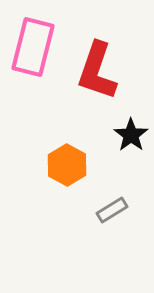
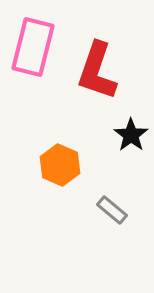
orange hexagon: moved 7 px left; rotated 6 degrees counterclockwise
gray rectangle: rotated 72 degrees clockwise
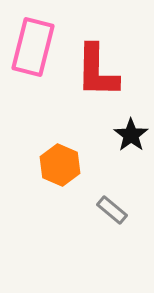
red L-shape: rotated 18 degrees counterclockwise
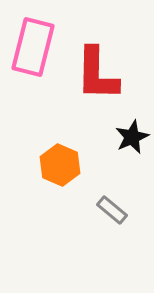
red L-shape: moved 3 px down
black star: moved 1 px right, 2 px down; rotated 12 degrees clockwise
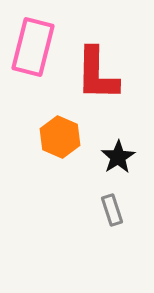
black star: moved 14 px left, 20 px down; rotated 8 degrees counterclockwise
orange hexagon: moved 28 px up
gray rectangle: rotated 32 degrees clockwise
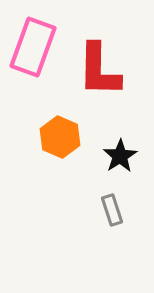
pink rectangle: rotated 6 degrees clockwise
red L-shape: moved 2 px right, 4 px up
black star: moved 2 px right, 1 px up
